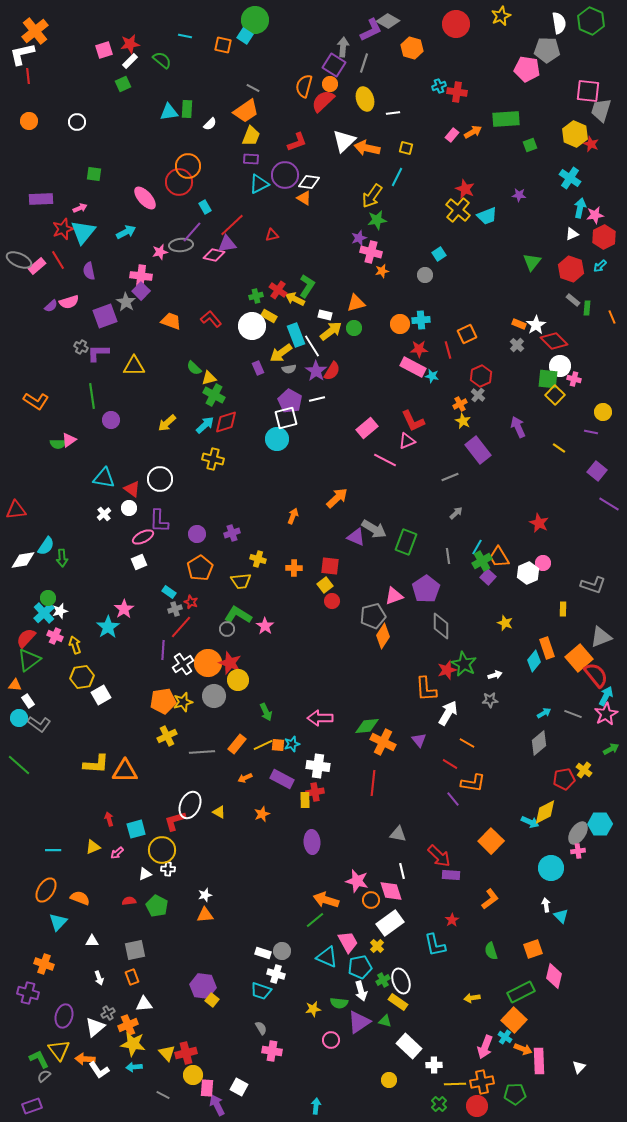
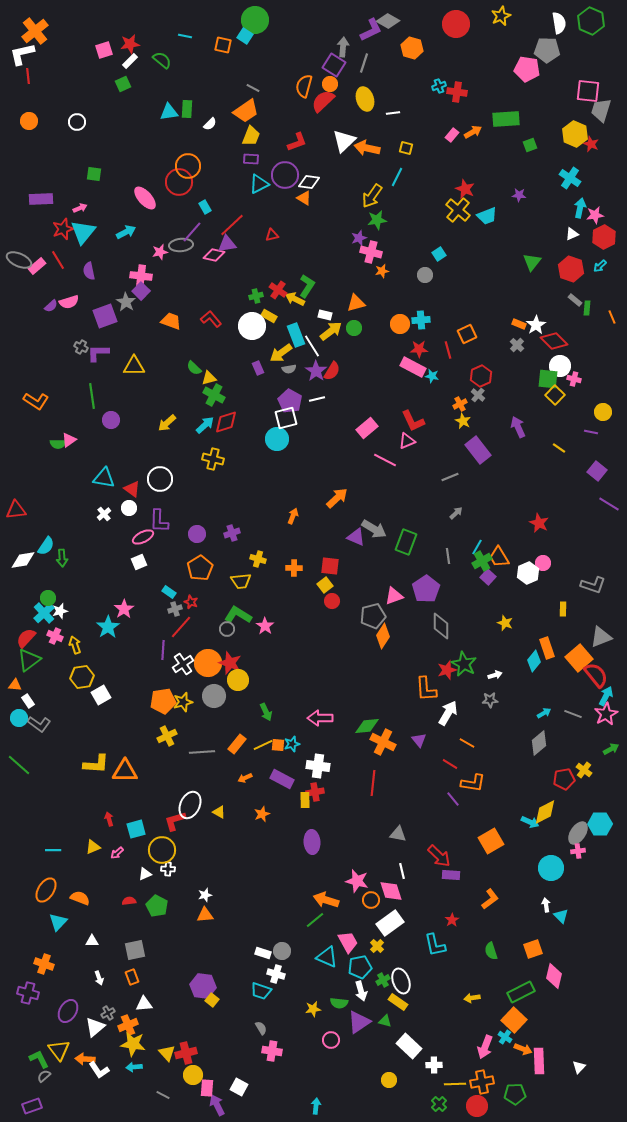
gray rectangle at (573, 300): moved 2 px right
orange square at (491, 841): rotated 15 degrees clockwise
purple ellipse at (64, 1016): moved 4 px right, 5 px up; rotated 15 degrees clockwise
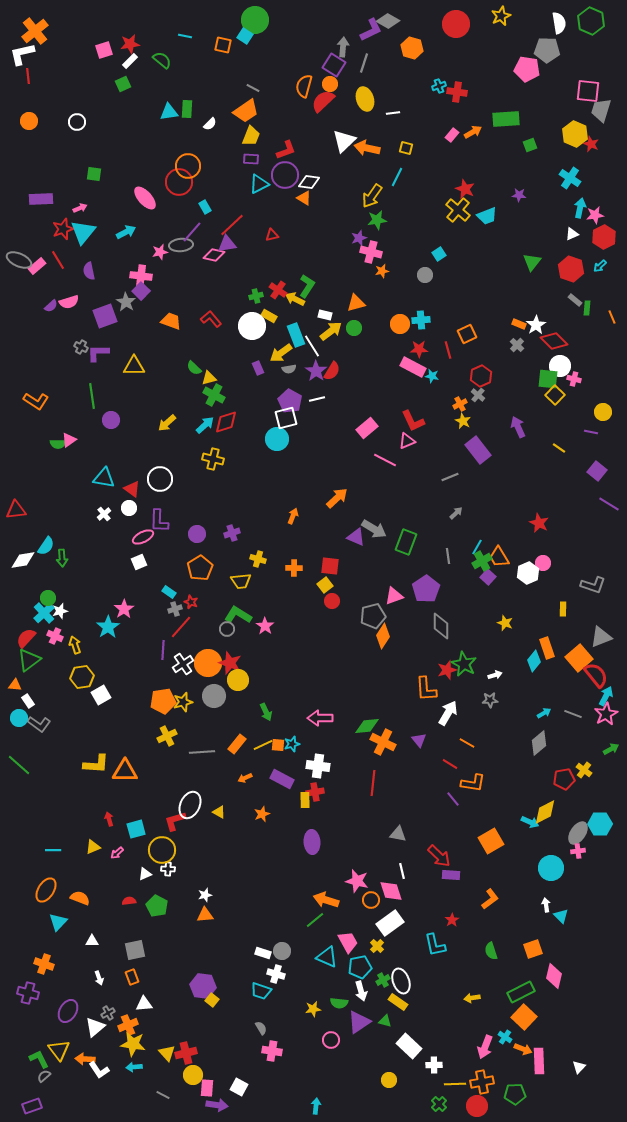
red L-shape at (297, 142): moved 11 px left, 8 px down
orange square at (514, 1020): moved 10 px right, 3 px up
purple arrow at (217, 1105): rotated 125 degrees clockwise
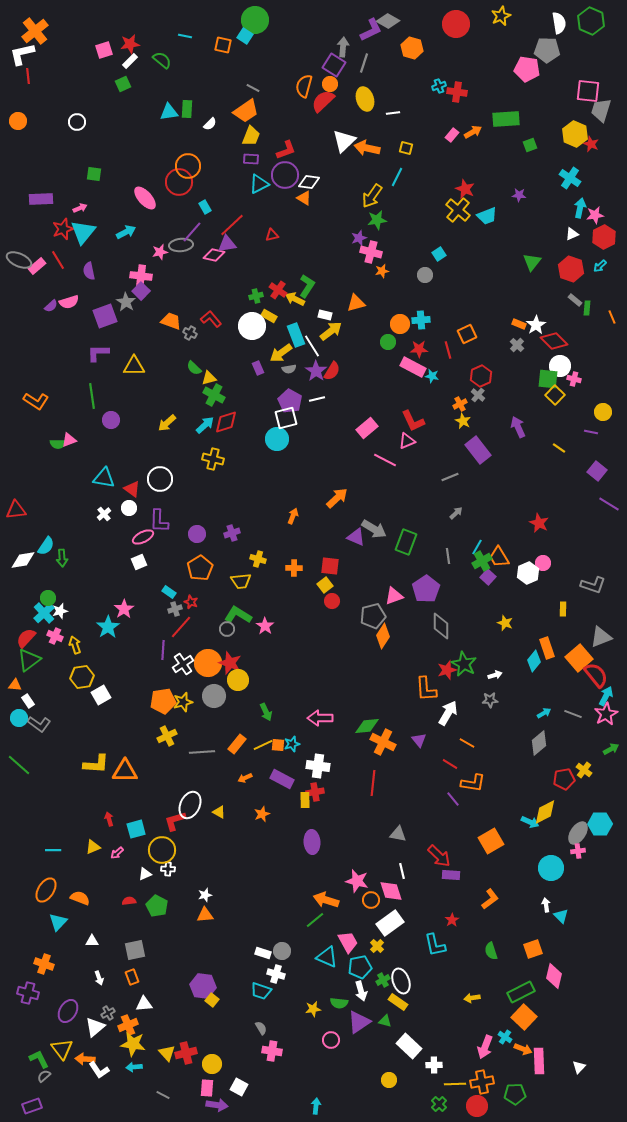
orange circle at (29, 121): moved 11 px left
green circle at (354, 328): moved 34 px right, 14 px down
gray cross at (81, 347): moved 109 px right, 14 px up
pink triangle at (69, 440): rotated 14 degrees clockwise
yellow triangle at (59, 1050): moved 3 px right, 1 px up
yellow circle at (193, 1075): moved 19 px right, 11 px up
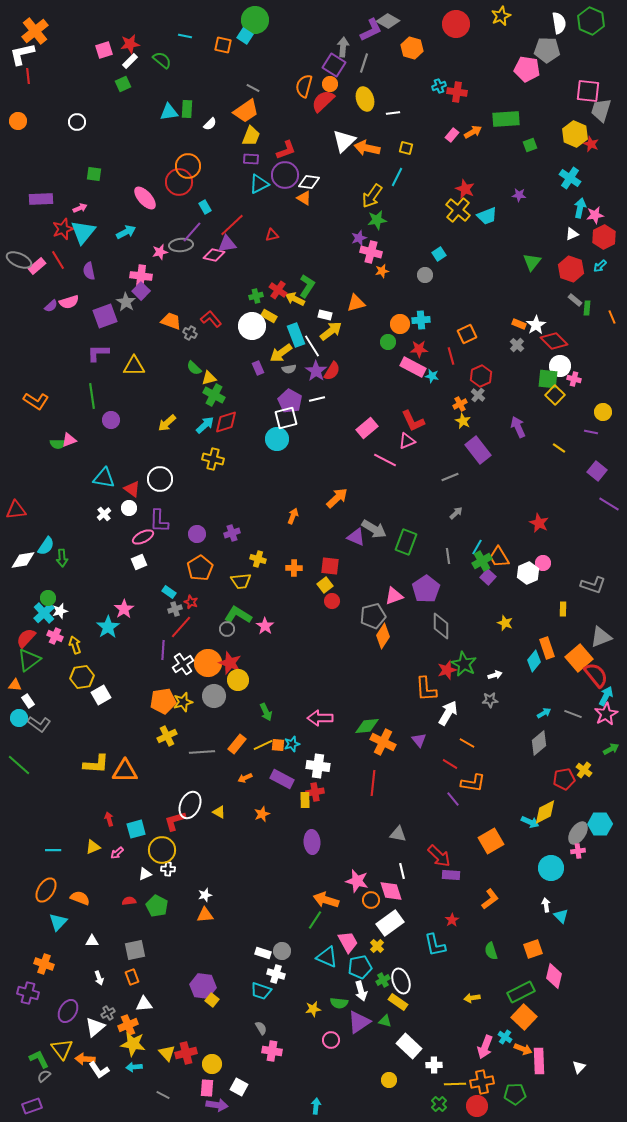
red line at (448, 350): moved 3 px right, 6 px down
green line at (315, 920): rotated 18 degrees counterclockwise
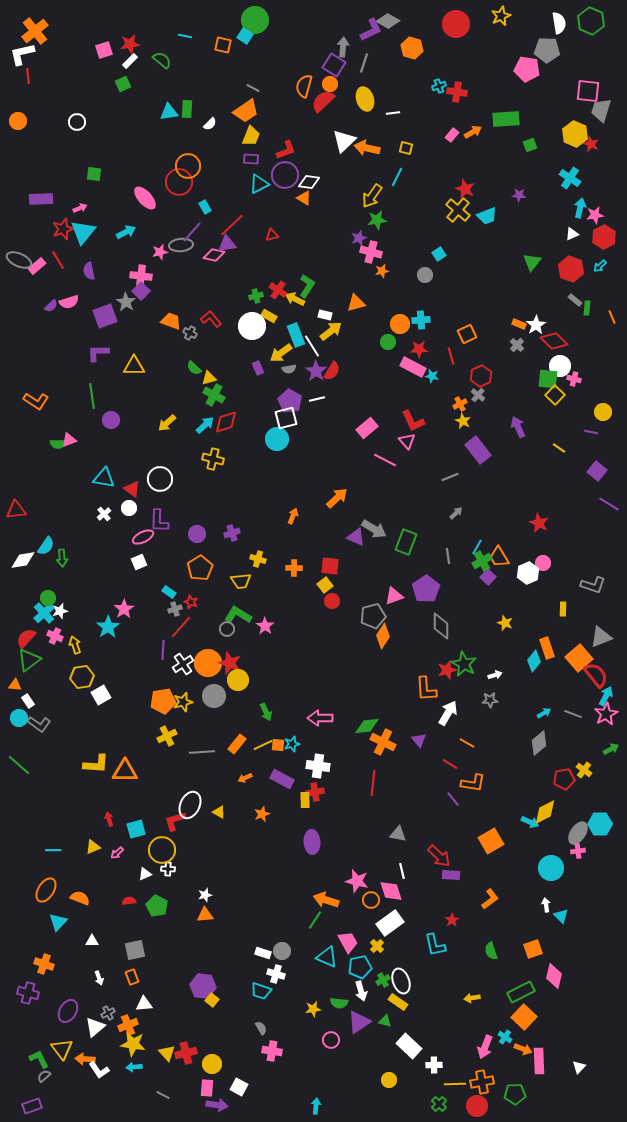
pink triangle at (407, 441): rotated 48 degrees counterclockwise
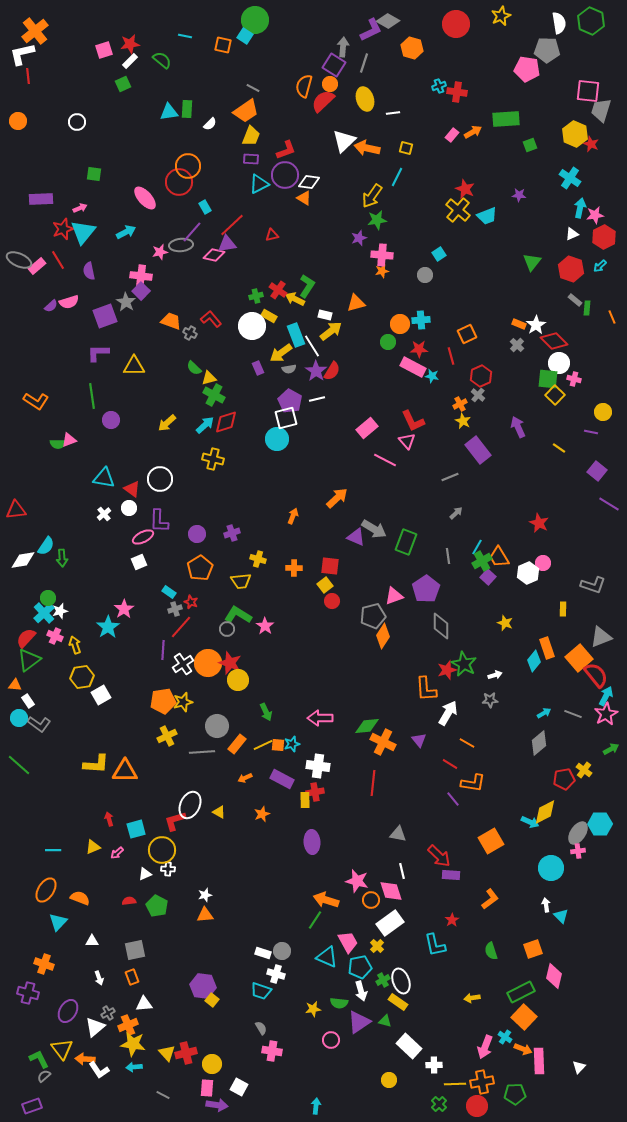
pink cross at (371, 252): moved 11 px right, 3 px down; rotated 10 degrees counterclockwise
white circle at (560, 366): moved 1 px left, 3 px up
gray circle at (214, 696): moved 3 px right, 30 px down
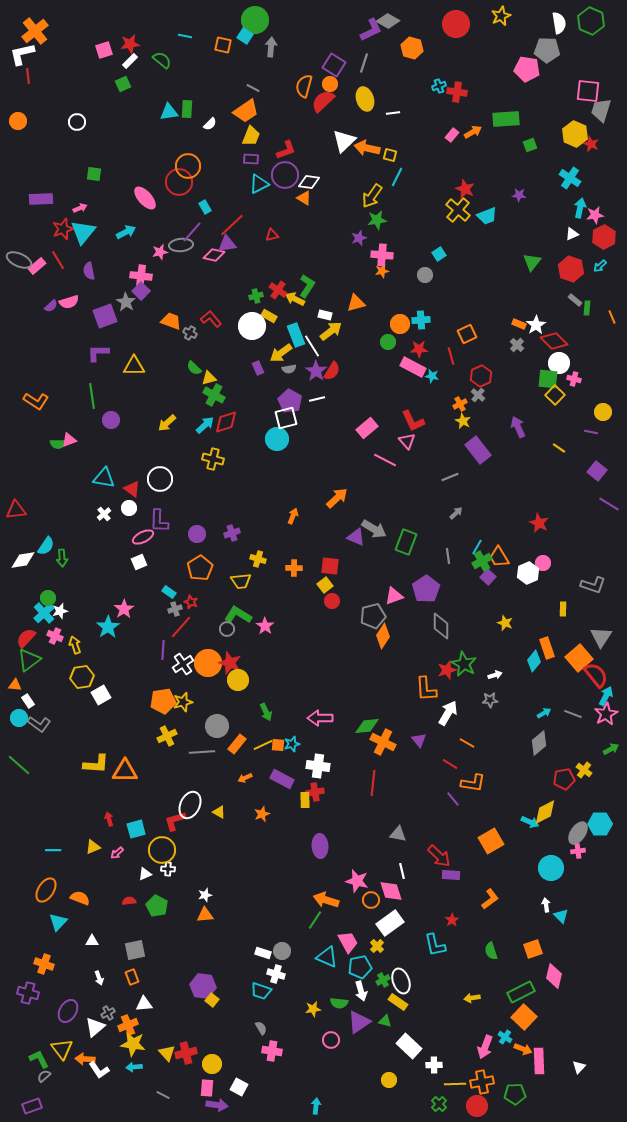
gray arrow at (343, 47): moved 72 px left
yellow square at (406, 148): moved 16 px left, 7 px down
gray triangle at (601, 637): rotated 35 degrees counterclockwise
purple ellipse at (312, 842): moved 8 px right, 4 px down
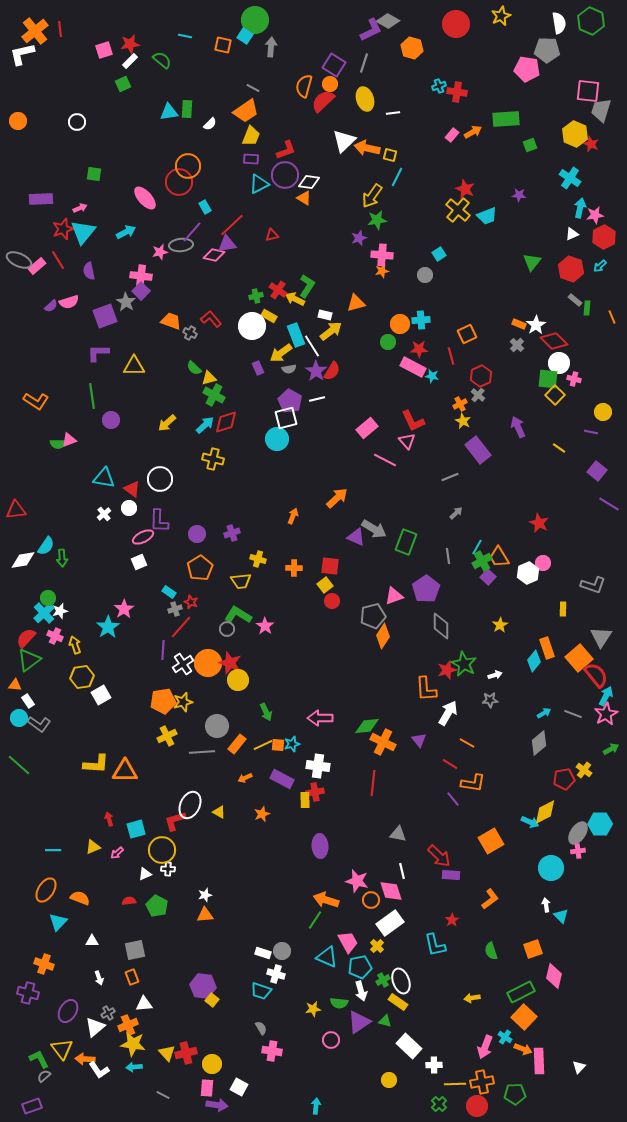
red line at (28, 76): moved 32 px right, 47 px up
yellow star at (505, 623): moved 5 px left, 2 px down; rotated 21 degrees clockwise
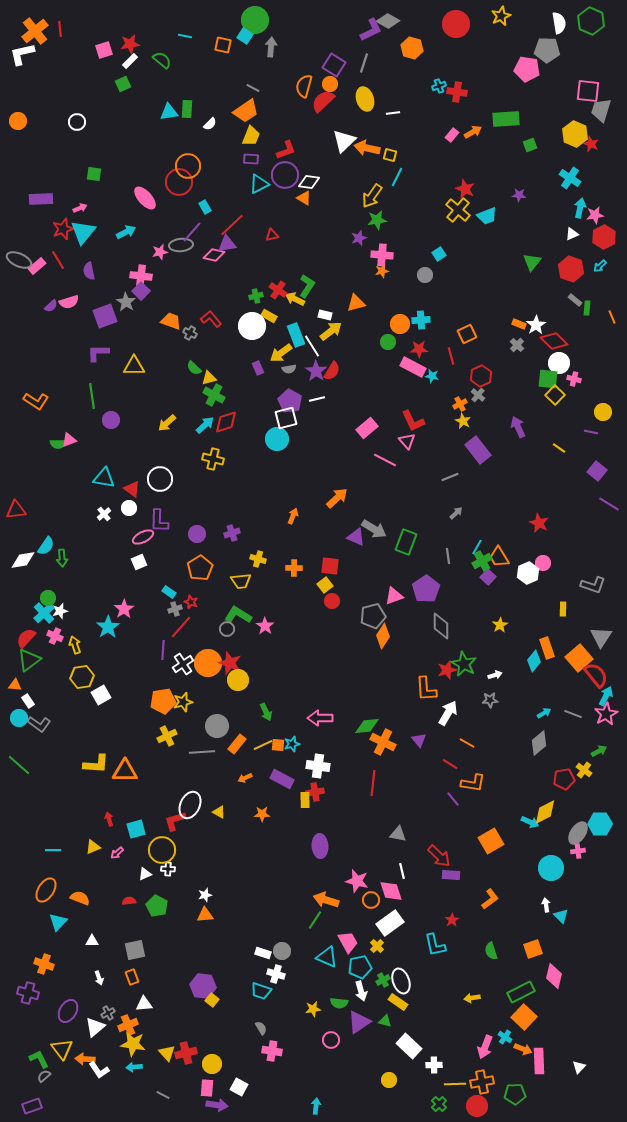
green arrow at (611, 749): moved 12 px left, 2 px down
orange star at (262, 814): rotated 21 degrees clockwise
